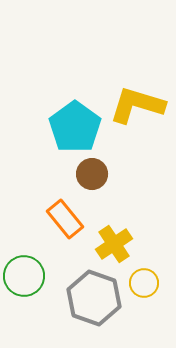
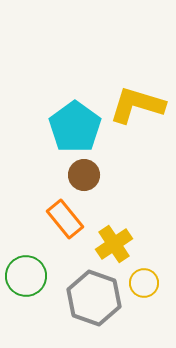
brown circle: moved 8 px left, 1 px down
green circle: moved 2 px right
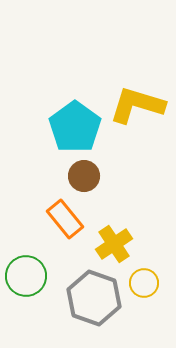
brown circle: moved 1 px down
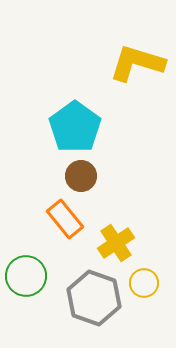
yellow L-shape: moved 42 px up
brown circle: moved 3 px left
yellow cross: moved 2 px right, 1 px up
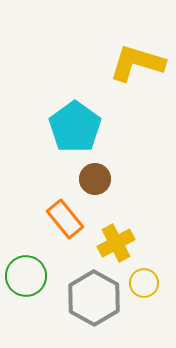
brown circle: moved 14 px right, 3 px down
yellow cross: rotated 6 degrees clockwise
gray hexagon: rotated 10 degrees clockwise
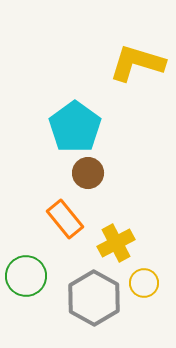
brown circle: moved 7 px left, 6 px up
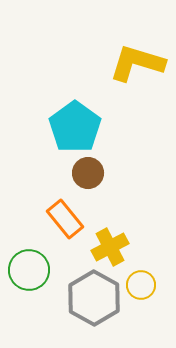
yellow cross: moved 6 px left, 4 px down
green circle: moved 3 px right, 6 px up
yellow circle: moved 3 px left, 2 px down
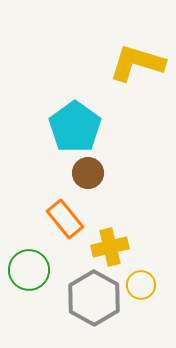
yellow cross: rotated 15 degrees clockwise
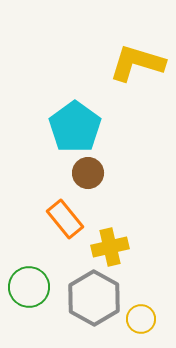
green circle: moved 17 px down
yellow circle: moved 34 px down
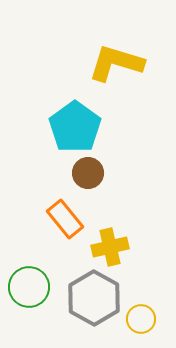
yellow L-shape: moved 21 px left
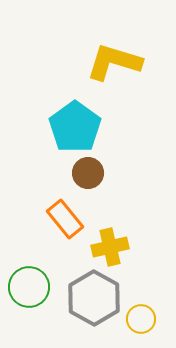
yellow L-shape: moved 2 px left, 1 px up
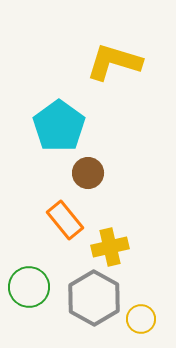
cyan pentagon: moved 16 px left, 1 px up
orange rectangle: moved 1 px down
